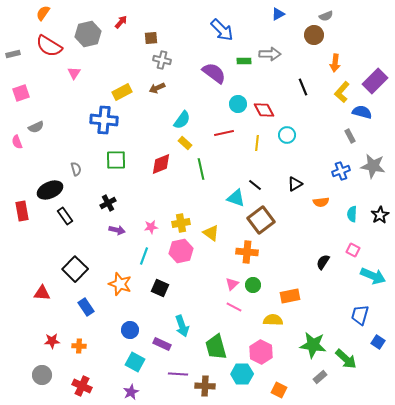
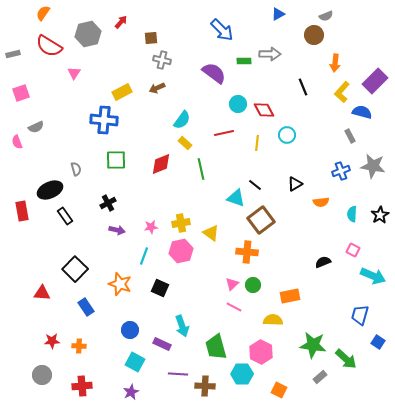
black semicircle at (323, 262): rotated 35 degrees clockwise
red cross at (82, 386): rotated 30 degrees counterclockwise
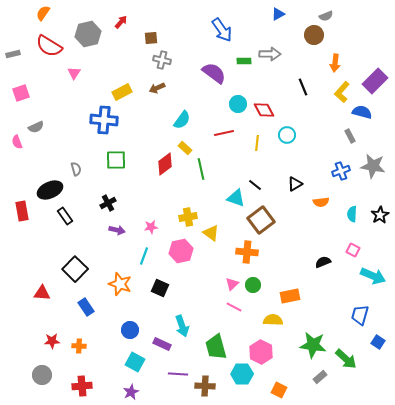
blue arrow at (222, 30): rotated 10 degrees clockwise
yellow rectangle at (185, 143): moved 5 px down
red diamond at (161, 164): moved 4 px right; rotated 15 degrees counterclockwise
yellow cross at (181, 223): moved 7 px right, 6 px up
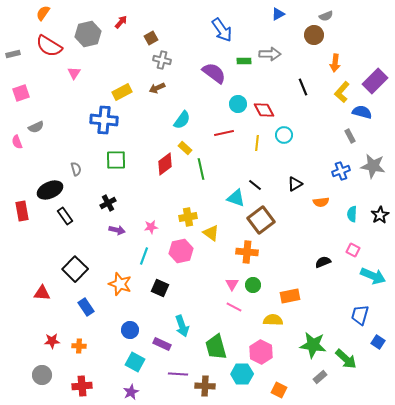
brown square at (151, 38): rotated 24 degrees counterclockwise
cyan circle at (287, 135): moved 3 px left
pink triangle at (232, 284): rotated 16 degrees counterclockwise
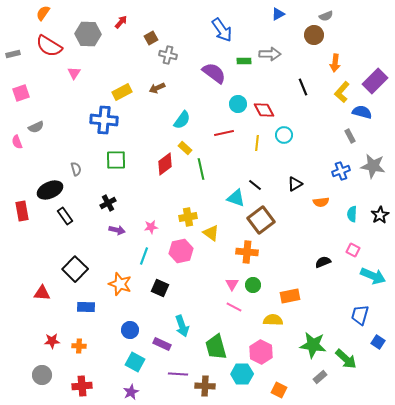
gray hexagon at (88, 34): rotated 15 degrees clockwise
gray cross at (162, 60): moved 6 px right, 5 px up
blue rectangle at (86, 307): rotated 54 degrees counterclockwise
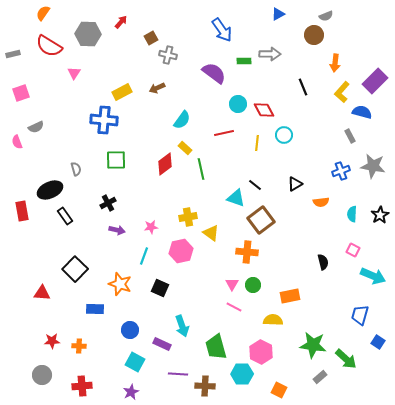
black semicircle at (323, 262): rotated 98 degrees clockwise
blue rectangle at (86, 307): moved 9 px right, 2 px down
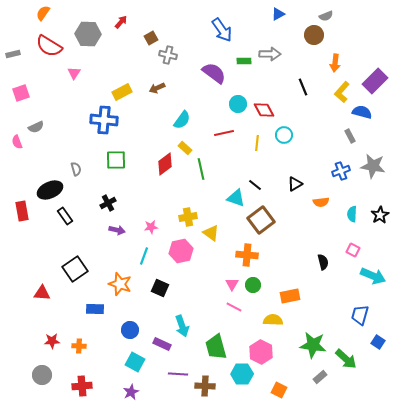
orange cross at (247, 252): moved 3 px down
black square at (75, 269): rotated 10 degrees clockwise
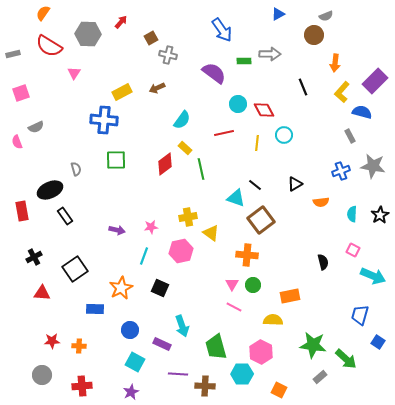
black cross at (108, 203): moved 74 px left, 54 px down
orange star at (120, 284): moved 1 px right, 4 px down; rotated 25 degrees clockwise
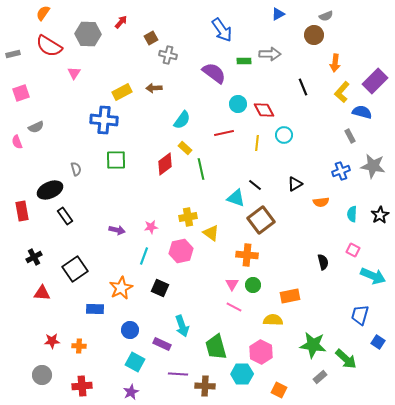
brown arrow at (157, 88): moved 3 px left; rotated 21 degrees clockwise
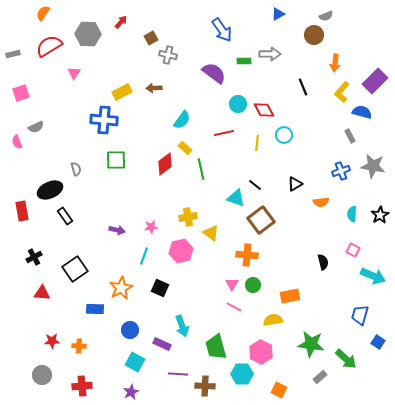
red semicircle at (49, 46): rotated 116 degrees clockwise
yellow semicircle at (273, 320): rotated 12 degrees counterclockwise
green star at (313, 345): moved 2 px left, 1 px up
